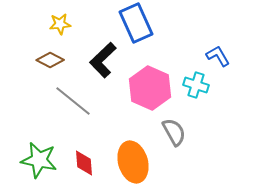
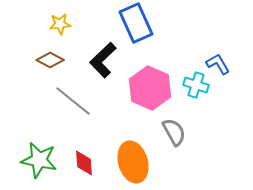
blue L-shape: moved 8 px down
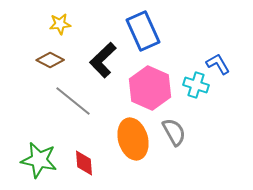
blue rectangle: moved 7 px right, 8 px down
orange ellipse: moved 23 px up
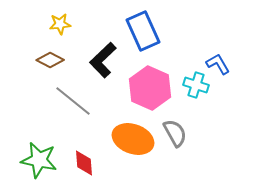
gray semicircle: moved 1 px right, 1 px down
orange ellipse: rotated 54 degrees counterclockwise
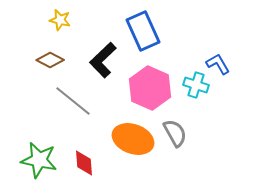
yellow star: moved 4 px up; rotated 20 degrees clockwise
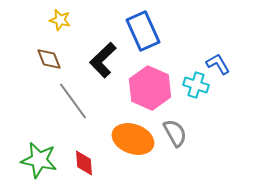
brown diamond: moved 1 px left, 1 px up; rotated 40 degrees clockwise
gray line: rotated 15 degrees clockwise
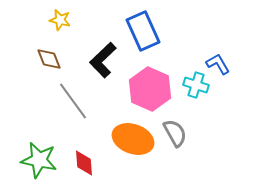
pink hexagon: moved 1 px down
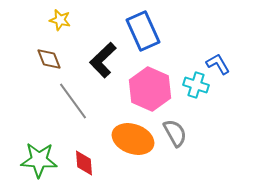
green star: rotated 9 degrees counterclockwise
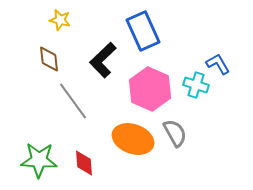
brown diamond: rotated 16 degrees clockwise
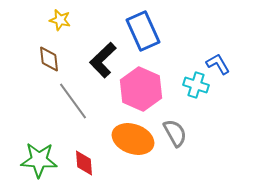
pink hexagon: moved 9 px left
